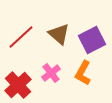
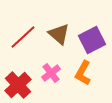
red line: moved 2 px right
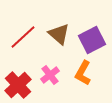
pink cross: moved 1 px left, 2 px down
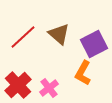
purple square: moved 2 px right, 4 px down
pink cross: moved 1 px left, 13 px down
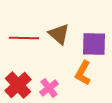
red line: moved 1 px right, 1 px down; rotated 44 degrees clockwise
purple square: rotated 28 degrees clockwise
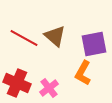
brown triangle: moved 4 px left, 2 px down
red line: rotated 28 degrees clockwise
purple square: rotated 12 degrees counterclockwise
red cross: moved 1 px left, 2 px up; rotated 24 degrees counterclockwise
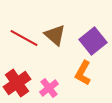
brown triangle: moved 1 px up
purple square: moved 1 px left, 3 px up; rotated 28 degrees counterclockwise
red cross: rotated 32 degrees clockwise
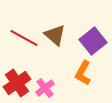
pink cross: moved 4 px left
